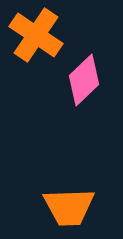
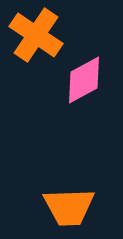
pink diamond: rotated 15 degrees clockwise
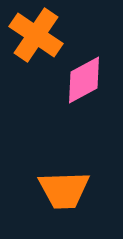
orange trapezoid: moved 5 px left, 17 px up
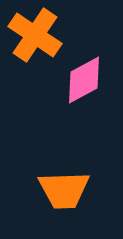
orange cross: moved 1 px left
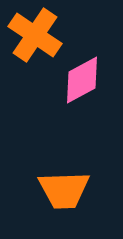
pink diamond: moved 2 px left
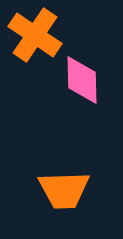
pink diamond: rotated 63 degrees counterclockwise
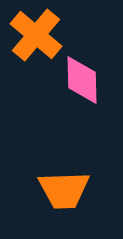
orange cross: moved 1 px right; rotated 6 degrees clockwise
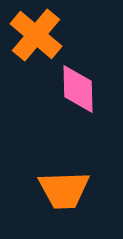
pink diamond: moved 4 px left, 9 px down
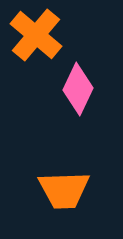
pink diamond: rotated 27 degrees clockwise
